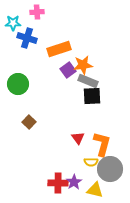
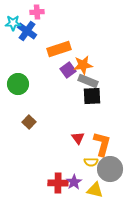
blue cross: moved 7 px up; rotated 18 degrees clockwise
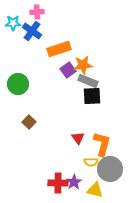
blue cross: moved 5 px right
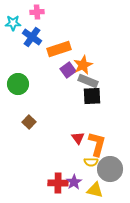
blue cross: moved 6 px down
orange star: rotated 18 degrees counterclockwise
orange L-shape: moved 5 px left
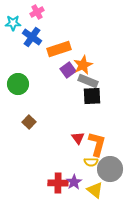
pink cross: rotated 24 degrees counterclockwise
yellow triangle: rotated 24 degrees clockwise
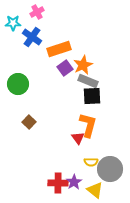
purple square: moved 3 px left, 2 px up
orange L-shape: moved 9 px left, 19 px up
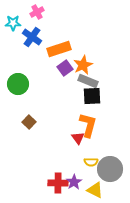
yellow triangle: rotated 12 degrees counterclockwise
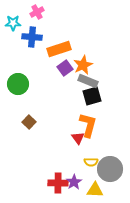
blue cross: rotated 30 degrees counterclockwise
black square: rotated 12 degrees counterclockwise
yellow triangle: rotated 24 degrees counterclockwise
